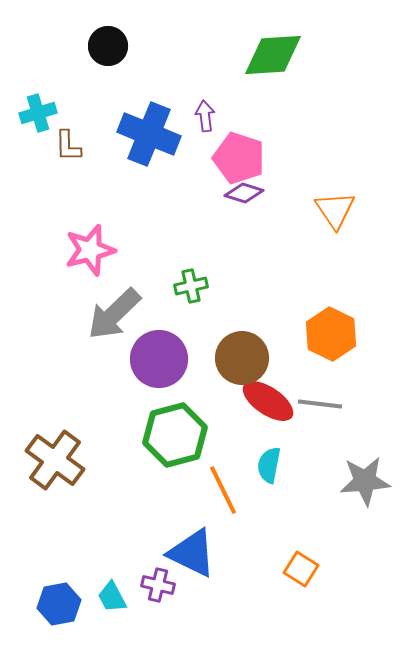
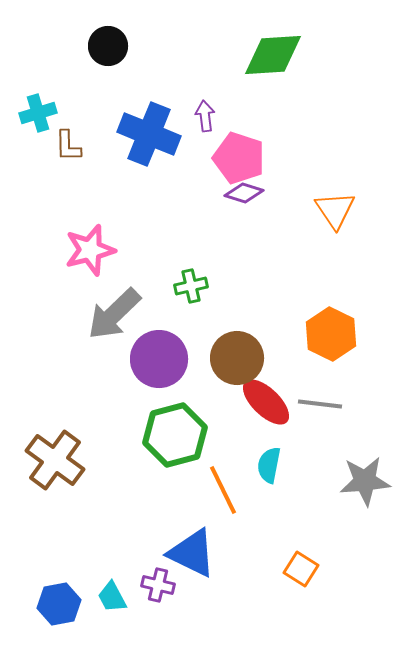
brown circle: moved 5 px left
red ellipse: moved 2 px left, 1 px down; rotated 10 degrees clockwise
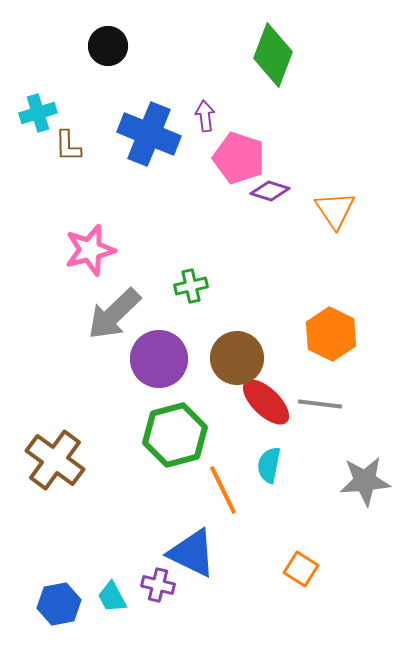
green diamond: rotated 66 degrees counterclockwise
purple diamond: moved 26 px right, 2 px up
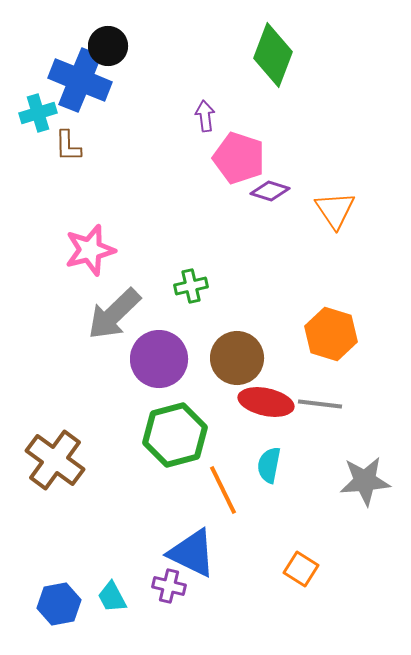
blue cross: moved 69 px left, 54 px up
orange hexagon: rotated 9 degrees counterclockwise
red ellipse: rotated 32 degrees counterclockwise
purple cross: moved 11 px right, 1 px down
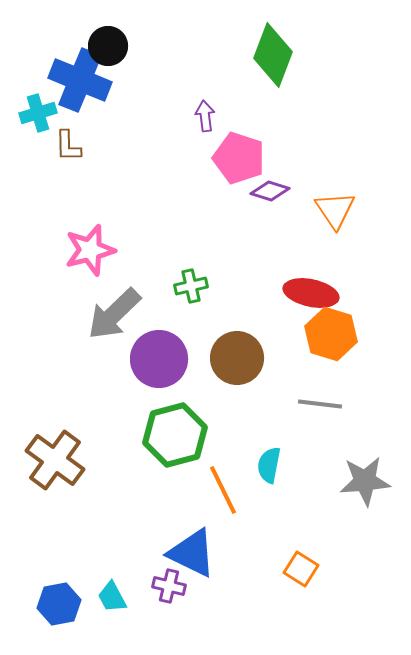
red ellipse: moved 45 px right, 109 px up
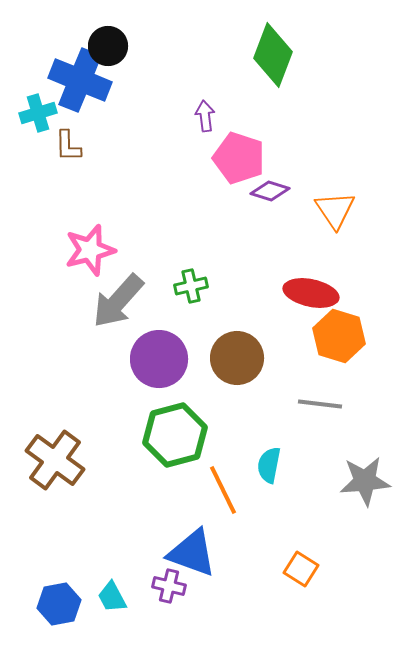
gray arrow: moved 4 px right, 13 px up; rotated 4 degrees counterclockwise
orange hexagon: moved 8 px right, 2 px down
blue triangle: rotated 6 degrees counterclockwise
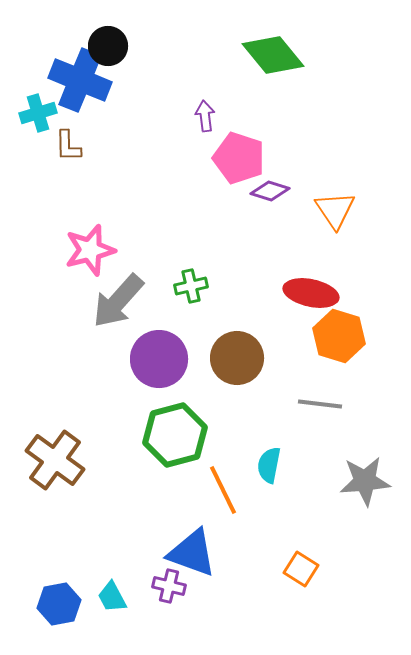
green diamond: rotated 60 degrees counterclockwise
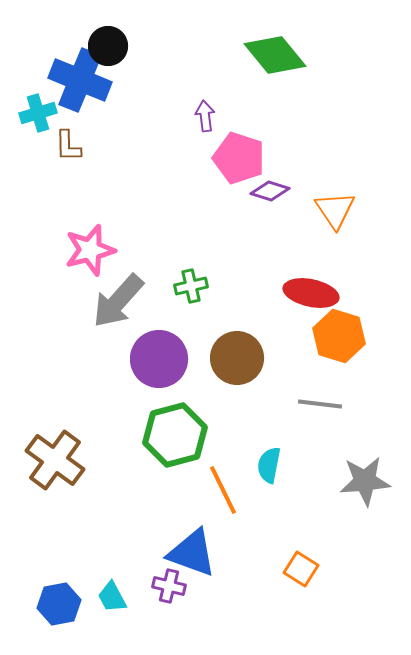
green diamond: moved 2 px right
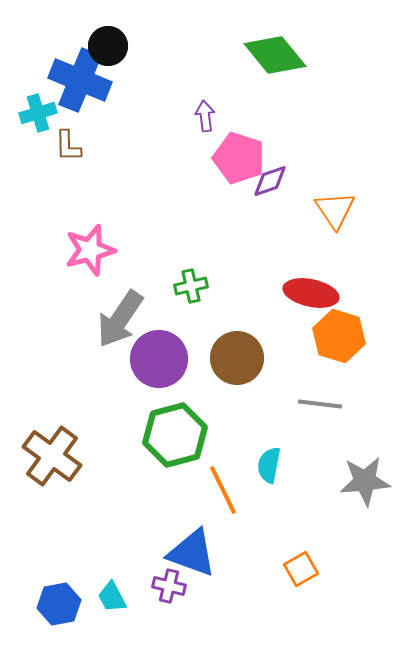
purple diamond: moved 10 px up; rotated 36 degrees counterclockwise
gray arrow: moved 2 px right, 18 px down; rotated 8 degrees counterclockwise
brown cross: moved 3 px left, 4 px up
orange square: rotated 28 degrees clockwise
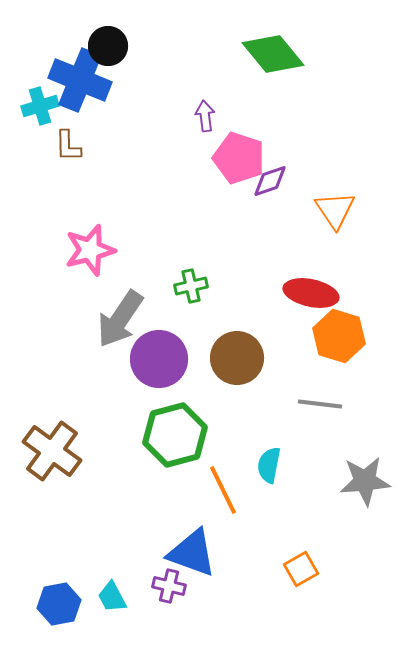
green diamond: moved 2 px left, 1 px up
cyan cross: moved 2 px right, 7 px up
brown cross: moved 5 px up
